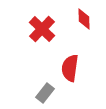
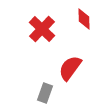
red semicircle: rotated 28 degrees clockwise
gray rectangle: rotated 18 degrees counterclockwise
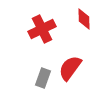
red cross: rotated 20 degrees clockwise
gray rectangle: moved 2 px left, 15 px up
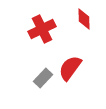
gray rectangle: rotated 24 degrees clockwise
